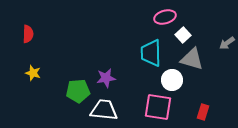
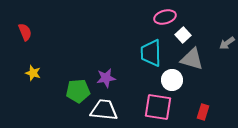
red semicircle: moved 3 px left, 2 px up; rotated 24 degrees counterclockwise
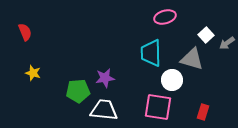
white square: moved 23 px right
purple star: moved 1 px left
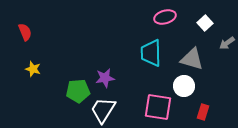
white square: moved 1 px left, 12 px up
yellow star: moved 4 px up
white circle: moved 12 px right, 6 px down
white trapezoid: moved 1 px left; rotated 64 degrees counterclockwise
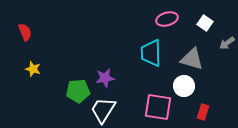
pink ellipse: moved 2 px right, 2 px down
white square: rotated 14 degrees counterclockwise
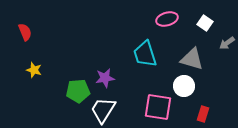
cyan trapezoid: moved 6 px left, 1 px down; rotated 16 degrees counterclockwise
yellow star: moved 1 px right, 1 px down
red rectangle: moved 2 px down
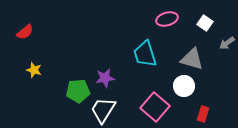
red semicircle: rotated 72 degrees clockwise
pink square: moved 3 px left; rotated 32 degrees clockwise
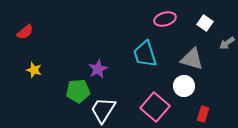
pink ellipse: moved 2 px left
purple star: moved 7 px left, 9 px up; rotated 18 degrees counterclockwise
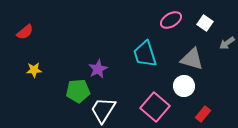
pink ellipse: moved 6 px right, 1 px down; rotated 15 degrees counterclockwise
yellow star: rotated 21 degrees counterclockwise
red rectangle: rotated 21 degrees clockwise
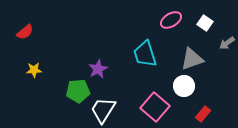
gray triangle: rotated 35 degrees counterclockwise
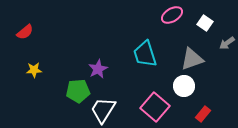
pink ellipse: moved 1 px right, 5 px up
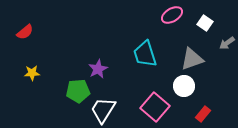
yellow star: moved 2 px left, 3 px down
